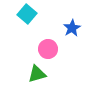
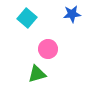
cyan square: moved 4 px down
blue star: moved 14 px up; rotated 24 degrees clockwise
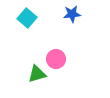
pink circle: moved 8 px right, 10 px down
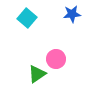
green triangle: rotated 18 degrees counterclockwise
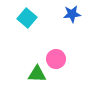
green triangle: rotated 36 degrees clockwise
